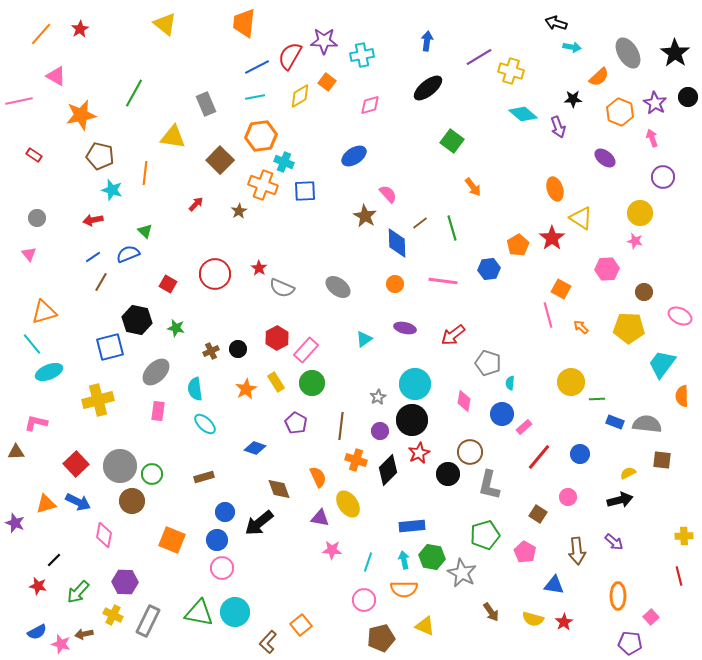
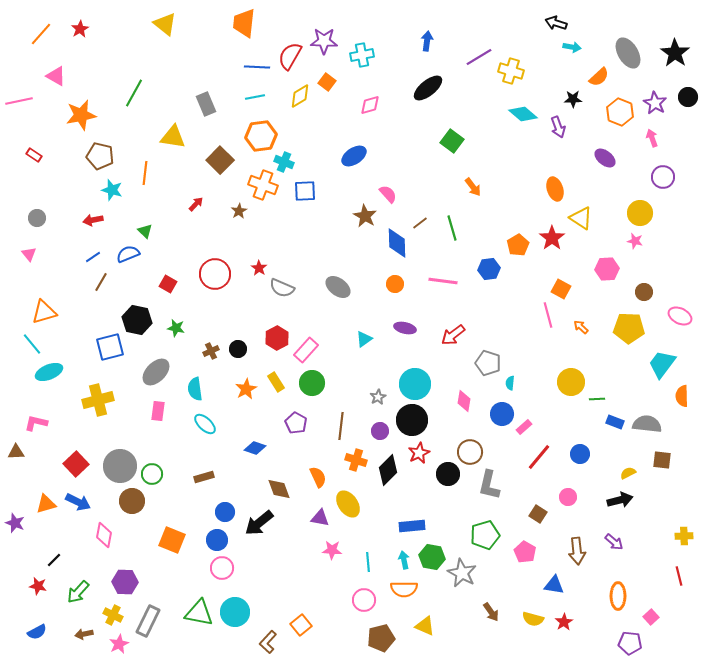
blue line at (257, 67): rotated 30 degrees clockwise
cyan line at (368, 562): rotated 24 degrees counterclockwise
pink star at (61, 644): moved 58 px right; rotated 30 degrees clockwise
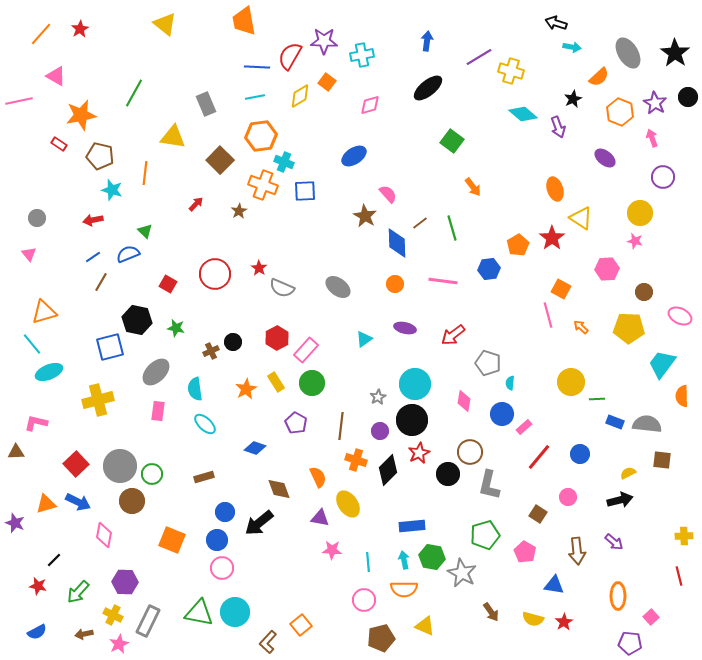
orange trapezoid at (244, 23): moved 2 px up; rotated 16 degrees counterclockwise
black star at (573, 99): rotated 24 degrees counterclockwise
red rectangle at (34, 155): moved 25 px right, 11 px up
black circle at (238, 349): moved 5 px left, 7 px up
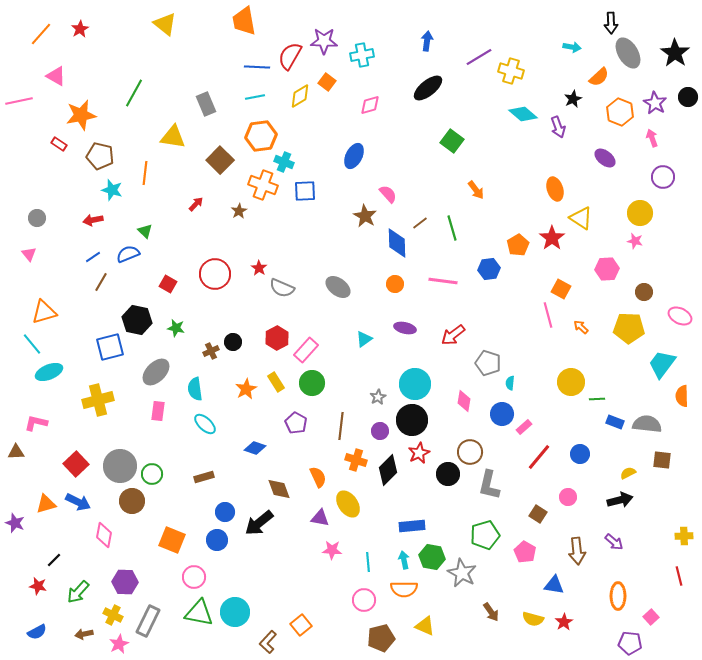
black arrow at (556, 23): moved 55 px right; rotated 110 degrees counterclockwise
blue ellipse at (354, 156): rotated 30 degrees counterclockwise
orange arrow at (473, 187): moved 3 px right, 3 px down
pink circle at (222, 568): moved 28 px left, 9 px down
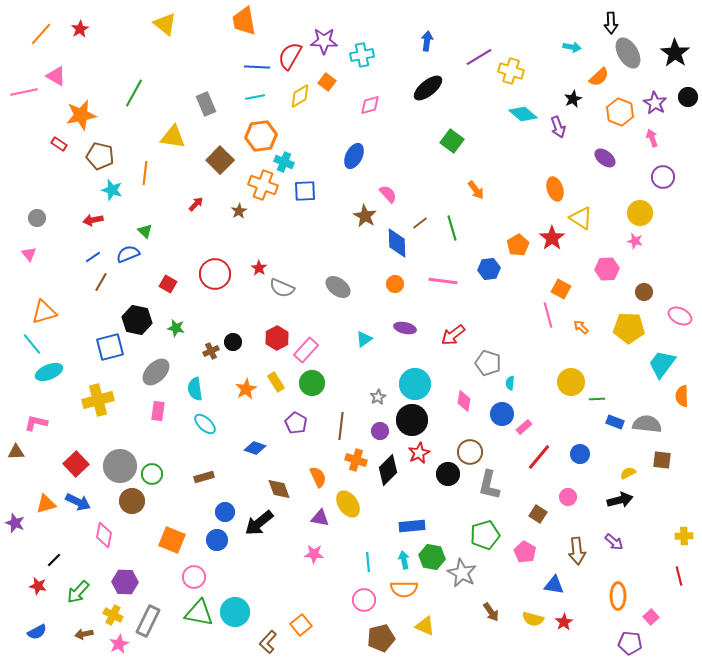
pink line at (19, 101): moved 5 px right, 9 px up
pink star at (332, 550): moved 18 px left, 4 px down
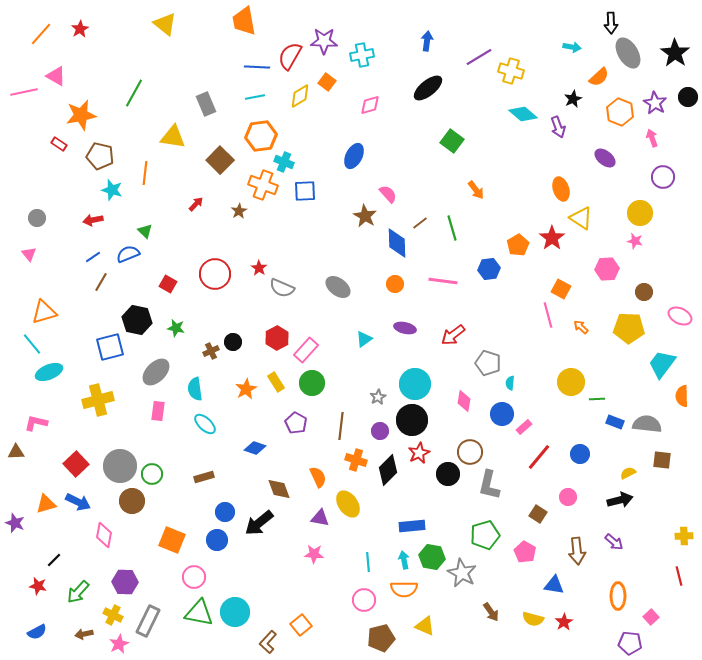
orange ellipse at (555, 189): moved 6 px right
